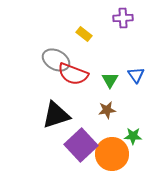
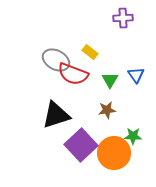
yellow rectangle: moved 6 px right, 18 px down
orange circle: moved 2 px right, 1 px up
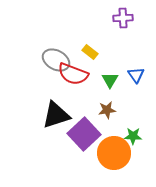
purple square: moved 3 px right, 11 px up
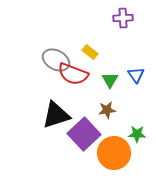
green star: moved 4 px right, 2 px up
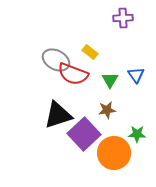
black triangle: moved 2 px right
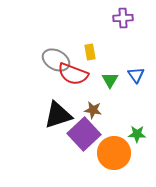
yellow rectangle: rotated 42 degrees clockwise
brown star: moved 14 px left; rotated 18 degrees clockwise
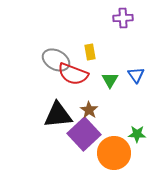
brown star: moved 4 px left; rotated 24 degrees clockwise
black triangle: rotated 12 degrees clockwise
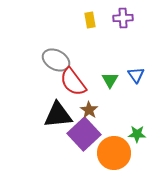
yellow rectangle: moved 32 px up
red semicircle: moved 8 px down; rotated 32 degrees clockwise
